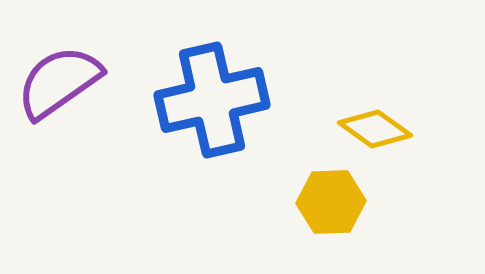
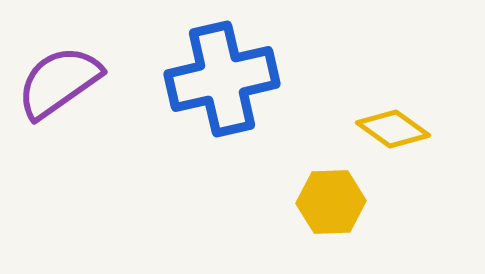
blue cross: moved 10 px right, 21 px up
yellow diamond: moved 18 px right
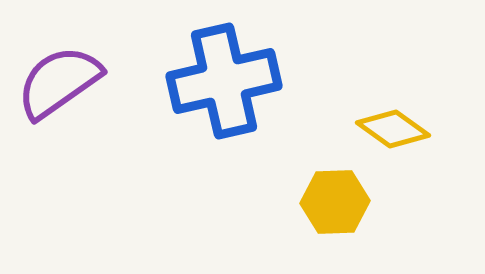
blue cross: moved 2 px right, 2 px down
yellow hexagon: moved 4 px right
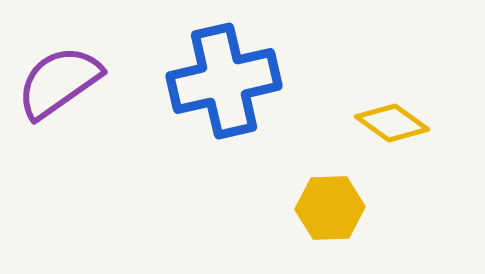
yellow diamond: moved 1 px left, 6 px up
yellow hexagon: moved 5 px left, 6 px down
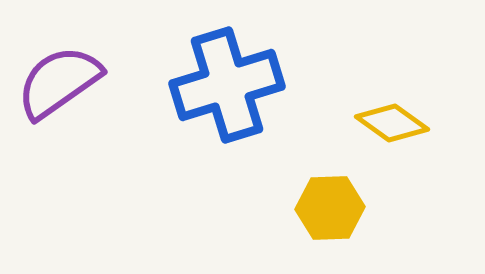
blue cross: moved 3 px right, 4 px down; rotated 4 degrees counterclockwise
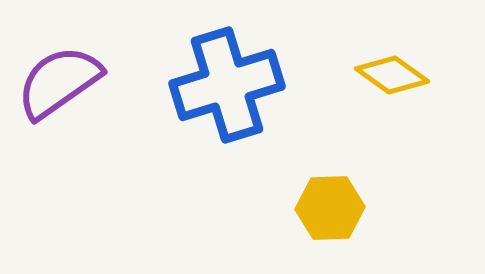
yellow diamond: moved 48 px up
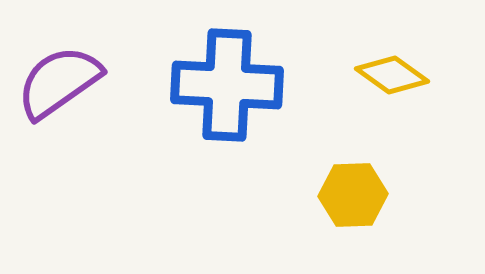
blue cross: rotated 20 degrees clockwise
yellow hexagon: moved 23 px right, 13 px up
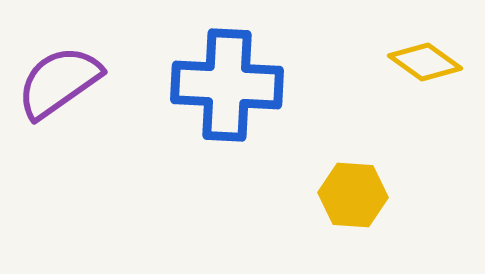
yellow diamond: moved 33 px right, 13 px up
yellow hexagon: rotated 6 degrees clockwise
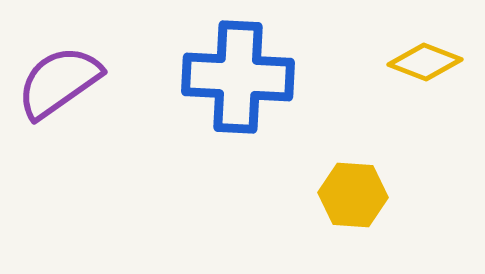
yellow diamond: rotated 14 degrees counterclockwise
blue cross: moved 11 px right, 8 px up
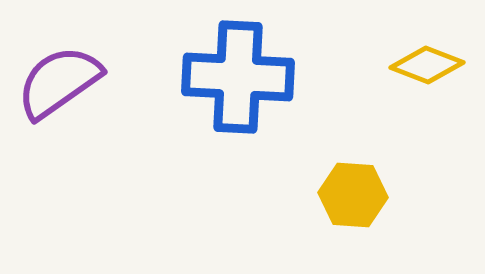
yellow diamond: moved 2 px right, 3 px down
